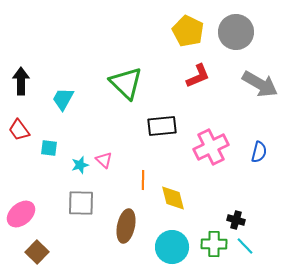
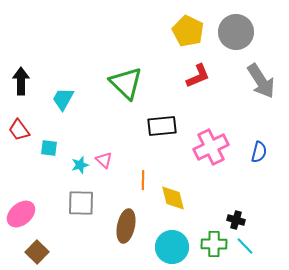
gray arrow: moved 1 px right, 3 px up; rotated 27 degrees clockwise
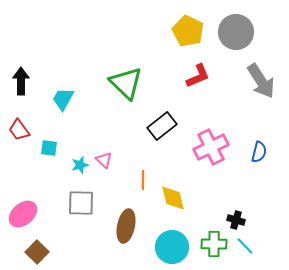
black rectangle: rotated 32 degrees counterclockwise
pink ellipse: moved 2 px right
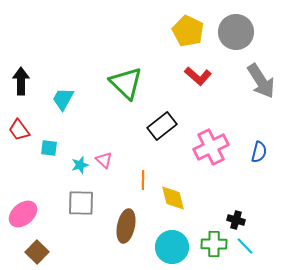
red L-shape: rotated 64 degrees clockwise
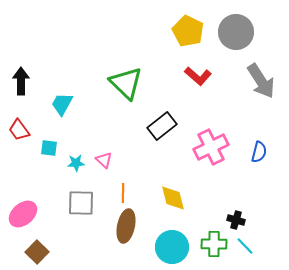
cyan trapezoid: moved 1 px left, 5 px down
cyan star: moved 4 px left, 2 px up; rotated 12 degrees clockwise
orange line: moved 20 px left, 13 px down
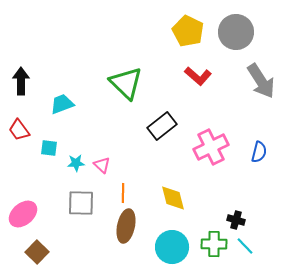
cyan trapezoid: rotated 40 degrees clockwise
pink triangle: moved 2 px left, 5 px down
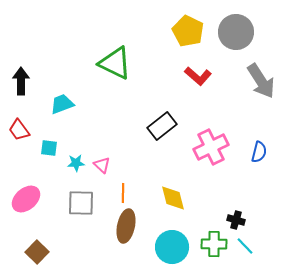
green triangle: moved 11 px left, 20 px up; rotated 18 degrees counterclockwise
pink ellipse: moved 3 px right, 15 px up
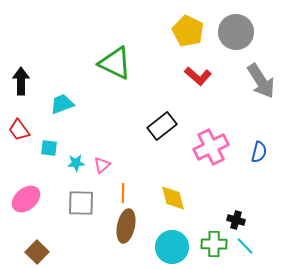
pink triangle: rotated 36 degrees clockwise
